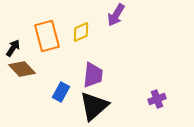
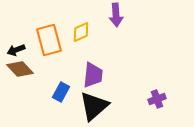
purple arrow: rotated 35 degrees counterclockwise
orange rectangle: moved 2 px right, 4 px down
black arrow: moved 3 px right, 2 px down; rotated 144 degrees counterclockwise
brown diamond: moved 2 px left
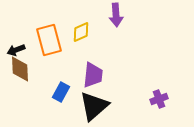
brown diamond: rotated 40 degrees clockwise
purple cross: moved 2 px right
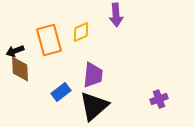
black arrow: moved 1 px left, 1 px down
blue rectangle: rotated 24 degrees clockwise
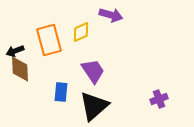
purple arrow: moved 5 px left; rotated 70 degrees counterclockwise
purple trapezoid: moved 4 px up; rotated 40 degrees counterclockwise
blue rectangle: rotated 48 degrees counterclockwise
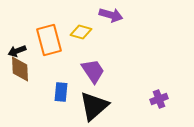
yellow diamond: rotated 40 degrees clockwise
black arrow: moved 2 px right
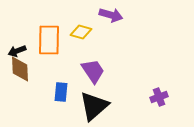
orange rectangle: rotated 16 degrees clockwise
purple cross: moved 2 px up
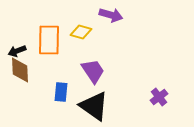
brown diamond: moved 1 px down
purple cross: rotated 18 degrees counterclockwise
black triangle: rotated 44 degrees counterclockwise
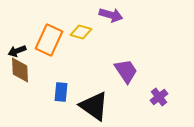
orange rectangle: rotated 24 degrees clockwise
purple trapezoid: moved 33 px right
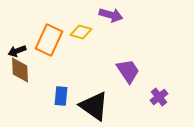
purple trapezoid: moved 2 px right
blue rectangle: moved 4 px down
